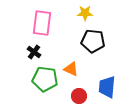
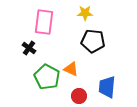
pink rectangle: moved 2 px right, 1 px up
black cross: moved 5 px left, 4 px up
green pentagon: moved 2 px right, 2 px up; rotated 20 degrees clockwise
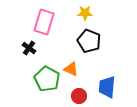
pink rectangle: rotated 10 degrees clockwise
black pentagon: moved 4 px left; rotated 15 degrees clockwise
green pentagon: moved 2 px down
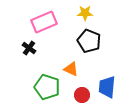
pink rectangle: rotated 50 degrees clockwise
green pentagon: moved 8 px down; rotated 10 degrees counterclockwise
red circle: moved 3 px right, 1 px up
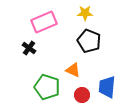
orange triangle: moved 2 px right, 1 px down
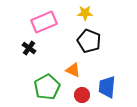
green pentagon: rotated 25 degrees clockwise
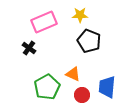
yellow star: moved 5 px left, 2 px down
orange triangle: moved 4 px down
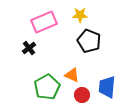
black cross: rotated 16 degrees clockwise
orange triangle: moved 1 px left, 1 px down
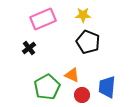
yellow star: moved 3 px right
pink rectangle: moved 1 px left, 3 px up
black pentagon: moved 1 px left, 1 px down
